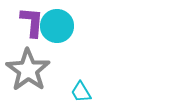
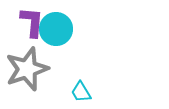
cyan circle: moved 1 px left, 3 px down
gray star: moved 1 px left, 1 px up; rotated 18 degrees clockwise
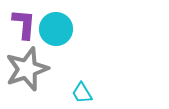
purple L-shape: moved 8 px left, 2 px down
cyan trapezoid: moved 1 px right, 1 px down
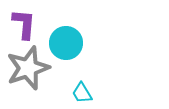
cyan circle: moved 10 px right, 14 px down
gray star: moved 1 px right, 1 px up
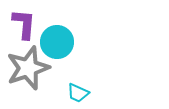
cyan circle: moved 9 px left, 1 px up
cyan trapezoid: moved 4 px left; rotated 35 degrees counterclockwise
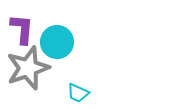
purple L-shape: moved 2 px left, 5 px down
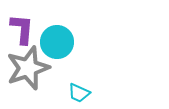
cyan trapezoid: moved 1 px right
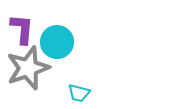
cyan trapezoid: rotated 10 degrees counterclockwise
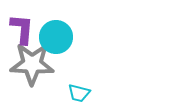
cyan circle: moved 1 px left, 5 px up
gray star: moved 4 px right, 4 px up; rotated 21 degrees clockwise
